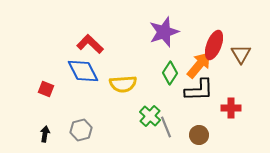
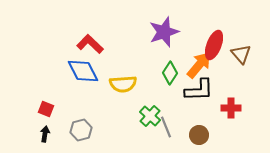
brown triangle: rotated 10 degrees counterclockwise
red square: moved 20 px down
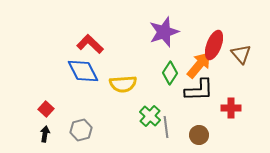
red square: rotated 21 degrees clockwise
gray line: rotated 15 degrees clockwise
